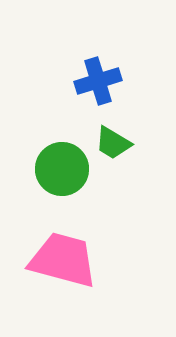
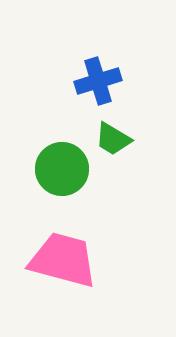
green trapezoid: moved 4 px up
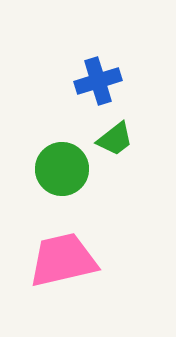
green trapezoid: moved 2 px right; rotated 69 degrees counterclockwise
pink trapezoid: rotated 28 degrees counterclockwise
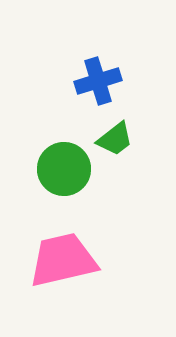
green circle: moved 2 px right
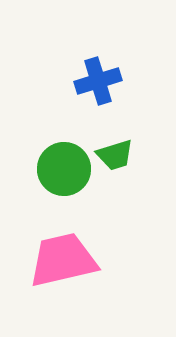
green trapezoid: moved 16 px down; rotated 21 degrees clockwise
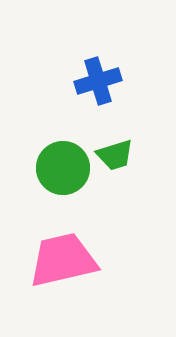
green circle: moved 1 px left, 1 px up
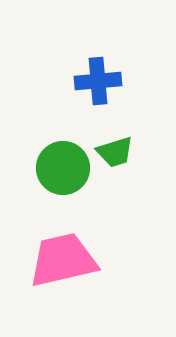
blue cross: rotated 12 degrees clockwise
green trapezoid: moved 3 px up
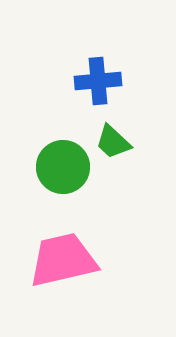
green trapezoid: moved 2 px left, 10 px up; rotated 60 degrees clockwise
green circle: moved 1 px up
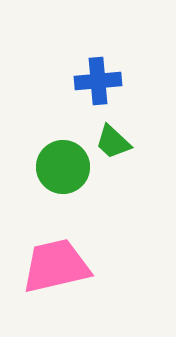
pink trapezoid: moved 7 px left, 6 px down
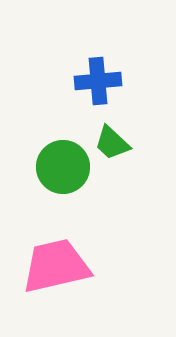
green trapezoid: moved 1 px left, 1 px down
